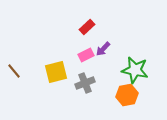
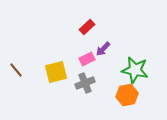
pink rectangle: moved 1 px right, 4 px down
brown line: moved 2 px right, 1 px up
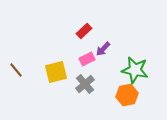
red rectangle: moved 3 px left, 4 px down
gray cross: moved 1 px down; rotated 18 degrees counterclockwise
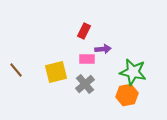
red rectangle: rotated 21 degrees counterclockwise
purple arrow: rotated 140 degrees counterclockwise
pink rectangle: rotated 28 degrees clockwise
green star: moved 2 px left, 2 px down
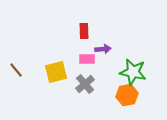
red rectangle: rotated 28 degrees counterclockwise
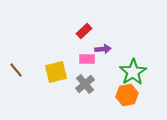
red rectangle: rotated 49 degrees clockwise
green star: rotated 28 degrees clockwise
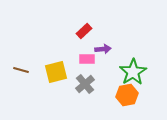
brown line: moved 5 px right; rotated 35 degrees counterclockwise
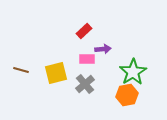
yellow square: moved 1 px down
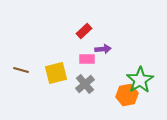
green star: moved 7 px right, 8 px down
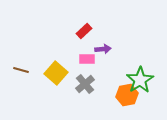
yellow square: rotated 35 degrees counterclockwise
